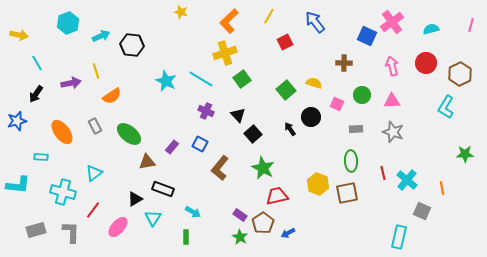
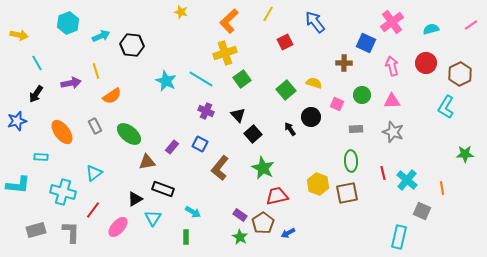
yellow line at (269, 16): moved 1 px left, 2 px up
pink line at (471, 25): rotated 40 degrees clockwise
blue square at (367, 36): moved 1 px left, 7 px down
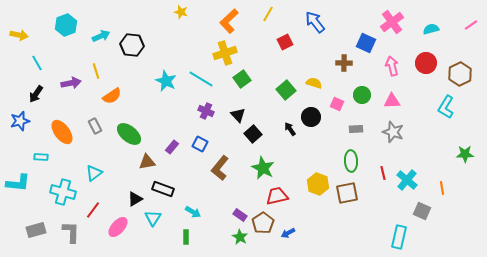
cyan hexagon at (68, 23): moved 2 px left, 2 px down
blue star at (17, 121): moved 3 px right
cyan L-shape at (18, 185): moved 2 px up
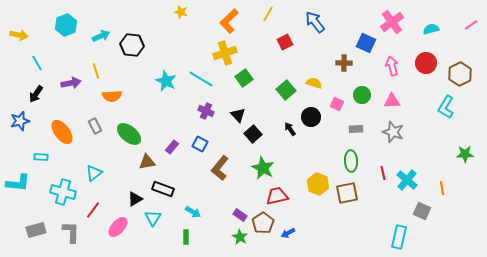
green square at (242, 79): moved 2 px right, 1 px up
orange semicircle at (112, 96): rotated 30 degrees clockwise
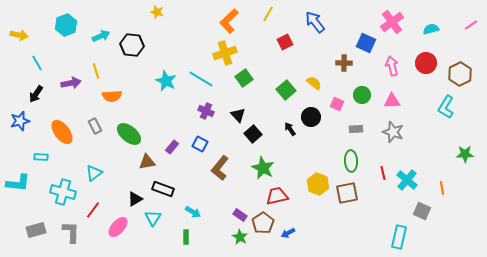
yellow star at (181, 12): moved 24 px left
yellow semicircle at (314, 83): rotated 21 degrees clockwise
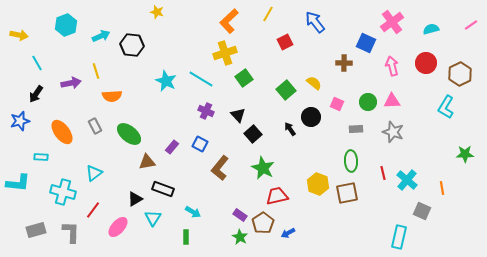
green circle at (362, 95): moved 6 px right, 7 px down
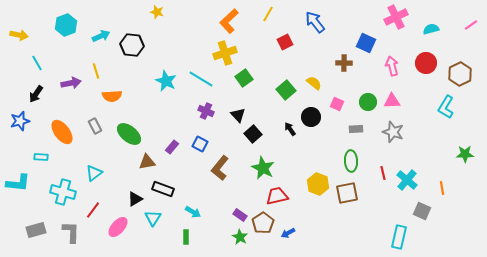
pink cross at (392, 22): moved 4 px right, 5 px up; rotated 10 degrees clockwise
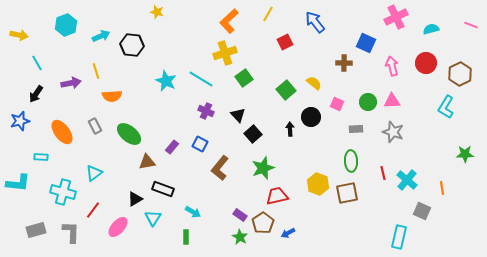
pink line at (471, 25): rotated 56 degrees clockwise
black arrow at (290, 129): rotated 32 degrees clockwise
green star at (263, 168): rotated 25 degrees clockwise
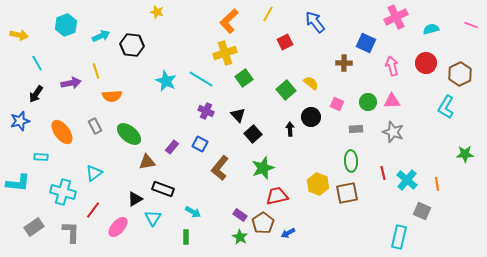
yellow semicircle at (314, 83): moved 3 px left
orange line at (442, 188): moved 5 px left, 4 px up
gray rectangle at (36, 230): moved 2 px left, 3 px up; rotated 18 degrees counterclockwise
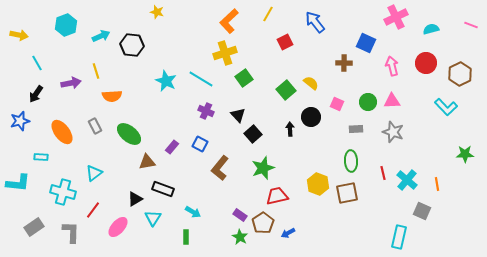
cyan L-shape at (446, 107): rotated 75 degrees counterclockwise
